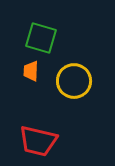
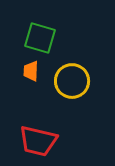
green square: moved 1 px left
yellow circle: moved 2 px left
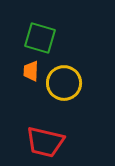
yellow circle: moved 8 px left, 2 px down
red trapezoid: moved 7 px right, 1 px down
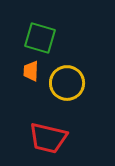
yellow circle: moved 3 px right
red trapezoid: moved 3 px right, 4 px up
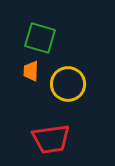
yellow circle: moved 1 px right, 1 px down
red trapezoid: moved 3 px right, 1 px down; rotated 21 degrees counterclockwise
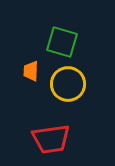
green square: moved 22 px right, 4 px down
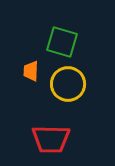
red trapezoid: rotated 9 degrees clockwise
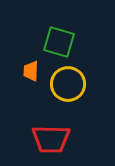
green square: moved 3 px left
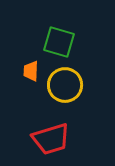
yellow circle: moved 3 px left, 1 px down
red trapezoid: rotated 18 degrees counterclockwise
